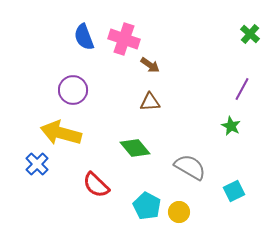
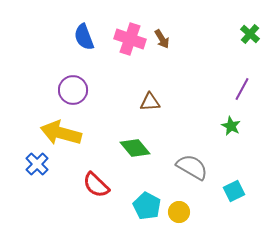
pink cross: moved 6 px right
brown arrow: moved 12 px right, 26 px up; rotated 24 degrees clockwise
gray semicircle: moved 2 px right
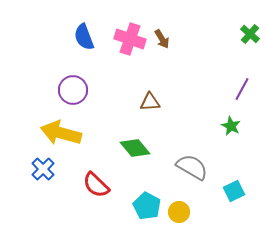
blue cross: moved 6 px right, 5 px down
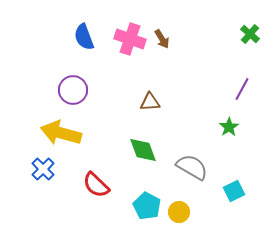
green star: moved 2 px left, 1 px down; rotated 12 degrees clockwise
green diamond: moved 8 px right, 2 px down; rotated 20 degrees clockwise
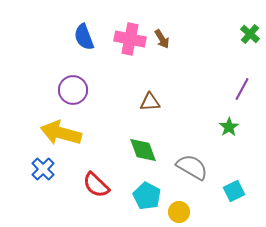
pink cross: rotated 8 degrees counterclockwise
cyan pentagon: moved 10 px up
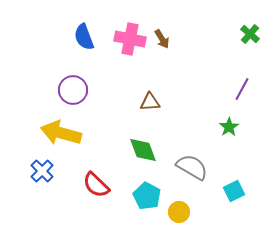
blue cross: moved 1 px left, 2 px down
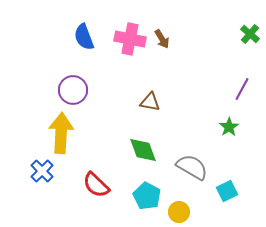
brown triangle: rotated 15 degrees clockwise
yellow arrow: rotated 78 degrees clockwise
cyan square: moved 7 px left
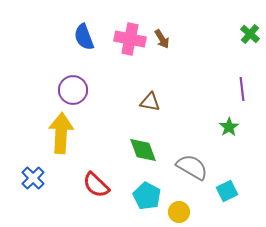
purple line: rotated 35 degrees counterclockwise
blue cross: moved 9 px left, 7 px down
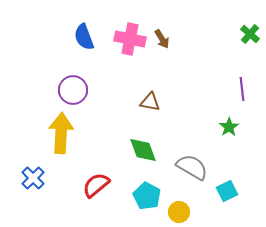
red semicircle: rotated 96 degrees clockwise
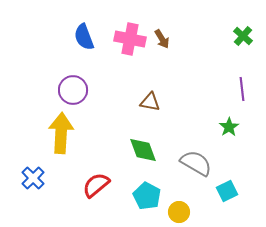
green cross: moved 7 px left, 2 px down
gray semicircle: moved 4 px right, 4 px up
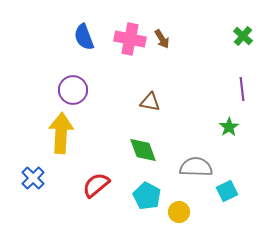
gray semicircle: moved 4 px down; rotated 28 degrees counterclockwise
